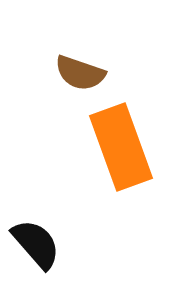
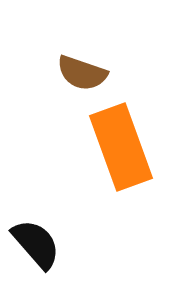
brown semicircle: moved 2 px right
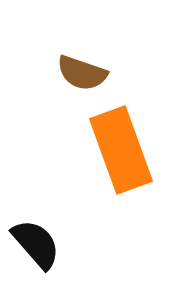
orange rectangle: moved 3 px down
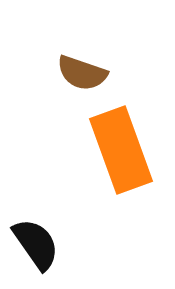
black semicircle: rotated 6 degrees clockwise
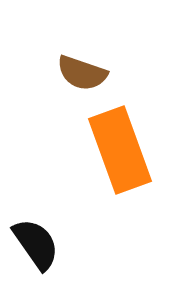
orange rectangle: moved 1 px left
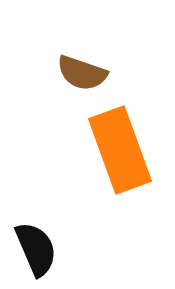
black semicircle: moved 5 px down; rotated 12 degrees clockwise
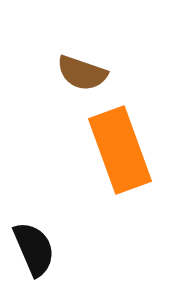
black semicircle: moved 2 px left
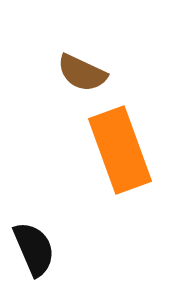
brown semicircle: rotated 6 degrees clockwise
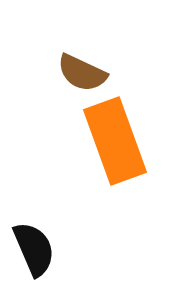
orange rectangle: moved 5 px left, 9 px up
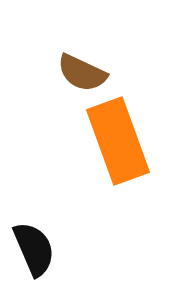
orange rectangle: moved 3 px right
